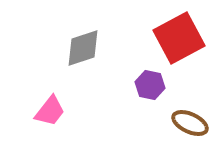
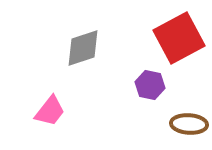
brown ellipse: moved 1 px left, 1 px down; rotated 21 degrees counterclockwise
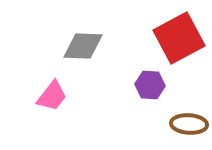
gray diamond: moved 2 px up; rotated 21 degrees clockwise
purple hexagon: rotated 8 degrees counterclockwise
pink trapezoid: moved 2 px right, 15 px up
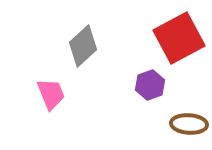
gray diamond: rotated 45 degrees counterclockwise
purple hexagon: rotated 24 degrees counterclockwise
pink trapezoid: moved 1 px left, 2 px up; rotated 60 degrees counterclockwise
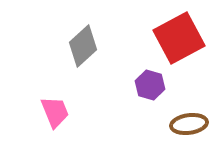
purple hexagon: rotated 24 degrees counterclockwise
pink trapezoid: moved 4 px right, 18 px down
brown ellipse: rotated 12 degrees counterclockwise
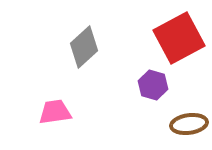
gray diamond: moved 1 px right, 1 px down
purple hexagon: moved 3 px right
pink trapezoid: rotated 76 degrees counterclockwise
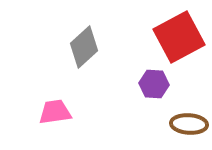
red square: moved 1 px up
purple hexagon: moved 1 px right, 1 px up; rotated 12 degrees counterclockwise
brown ellipse: rotated 12 degrees clockwise
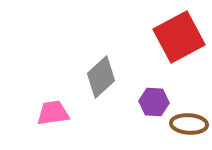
gray diamond: moved 17 px right, 30 px down
purple hexagon: moved 18 px down
pink trapezoid: moved 2 px left, 1 px down
